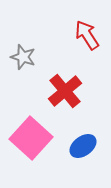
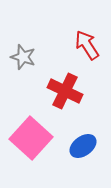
red arrow: moved 10 px down
red cross: rotated 24 degrees counterclockwise
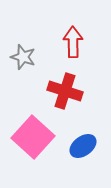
red arrow: moved 14 px left, 3 px up; rotated 32 degrees clockwise
red cross: rotated 8 degrees counterclockwise
pink square: moved 2 px right, 1 px up
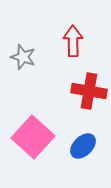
red arrow: moved 1 px up
red cross: moved 24 px right; rotated 8 degrees counterclockwise
blue ellipse: rotated 8 degrees counterclockwise
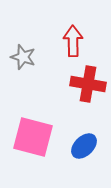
red cross: moved 1 px left, 7 px up
pink square: rotated 27 degrees counterclockwise
blue ellipse: moved 1 px right
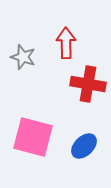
red arrow: moved 7 px left, 2 px down
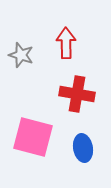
gray star: moved 2 px left, 2 px up
red cross: moved 11 px left, 10 px down
blue ellipse: moved 1 px left, 2 px down; rotated 56 degrees counterclockwise
